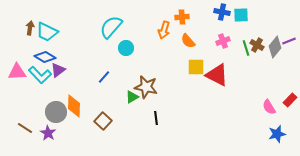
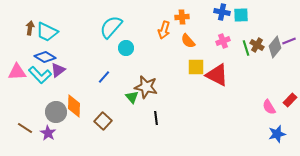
green triangle: rotated 40 degrees counterclockwise
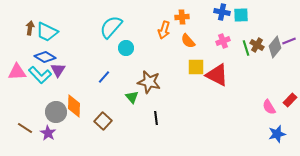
purple triangle: rotated 21 degrees counterclockwise
brown star: moved 3 px right, 5 px up
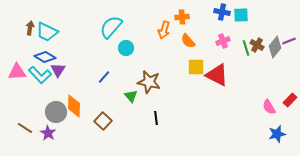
green triangle: moved 1 px left, 1 px up
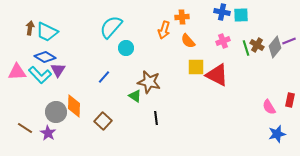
green triangle: moved 4 px right; rotated 16 degrees counterclockwise
red rectangle: rotated 32 degrees counterclockwise
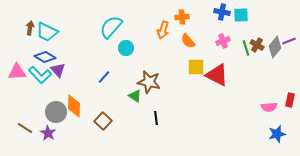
orange arrow: moved 1 px left
purple triangle: rotated 14 degrees counterclockwise
pink semicircle: rotated 63 degrees counterclockwise
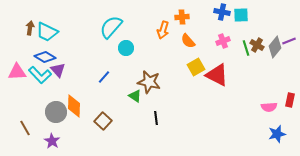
yellow square: rotated 30 degrees counterclockwise
brown line: rotated 28 degrees clockwise
purple star: moved 4 px right, 8 px down
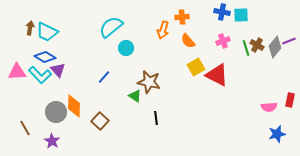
cyan semicircle: rotated 10 degrees clockwise
brown square: moved 3 px left
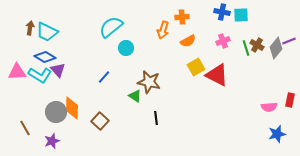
orange semicircle: rotated 77 degrees counterclockwise
gray diamond: moved 1 px right, 1 px down
cyan L-shape: rotated 15 degrees counterclockwise
orange diamond: moved 2 px left, 2 px down
purple star: rotated 21 degrees clockwise
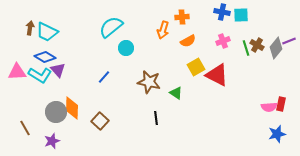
green triangle: moved 41 px right, 3 px up
red rectangle: moved 9 px left, 4 px down
